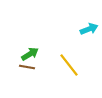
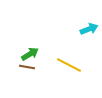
yellow line: rotated 25 degrees counterclockwise
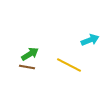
cyan arrow: moved 1 px right, 11 px down
